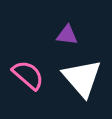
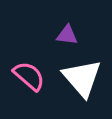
pink semicircle: moved 1 px right, 1 px down
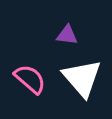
pink semicircle: moved 1 px right, 3 px down
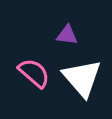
pink semicircle: moved 4 px right, 6 px up
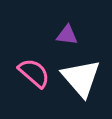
white triangle: moved 1 px left
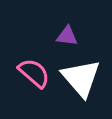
purple triangle: moved 1 px down
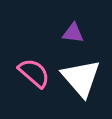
purple triangle: moved 6 px right, 3 px up
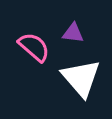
pink semicircle: moved 26 px up
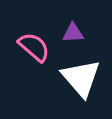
purple triangle: rotated 10 degrees counterclockwise
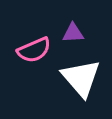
pink semicircle: moved 3 px down; rotated 116 degrees clockwise
